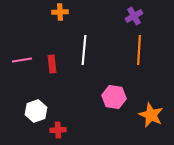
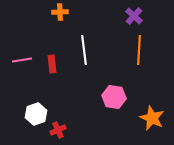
purple cross: rotated 18 degrees counterclockwise
white line: rotated 12 degrees counterclockwise
white hexagon: moved 3 px down
orange star: moved 1 px right, 3 px down
red cross: rotated 21 degrees counterclockwise
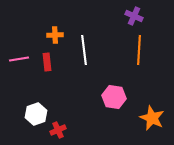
orange cross: moved 5 px left, 23 px down
purple cross: rotated 18 degrees counterclockwise
pink line: moved 3 px left, 1 px up
red rectangle: moved 5 px left, 2 px up
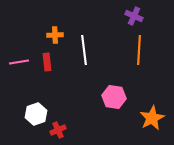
pink line: moved 3 px down
orange star: rotated 20 degrees clockwise
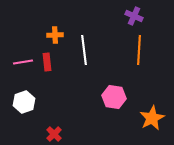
pink line: moved 4 px right
white hexagon: moved 12 px left, 12 px up
red cross: moved 4 px left, 4 px down; rotated 21 degrees counterclockwise
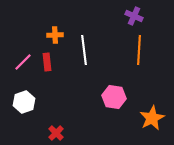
pink line: rotated 36 degrees counterclockwise
red cross: moved 2 px right, 1 px up
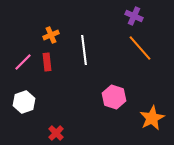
orange cross: moved 4 px left; rotated 21 degrees counterclockwise
orange line: moved 1 px right, 2 px up; rotated 44 degrees counterclockwise
pink hexagon: rotated 10 degrees clockwise
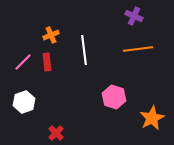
orange line: moved 2 px left, 1 px down; rotated 56 degrees counterclockwise
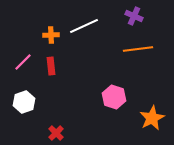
orange cross: rotated 21 degrees clockwise
white line: moved 24 px up; rotated 72 degrees clockwise
red rectangle: moved 4 px right, 4 px down
